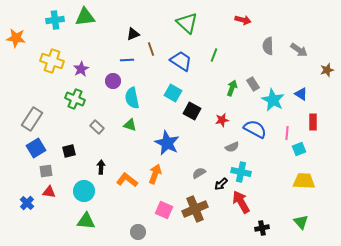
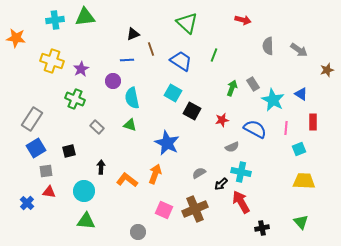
pink line at (287, 133): moved 1 px left, 5 px up
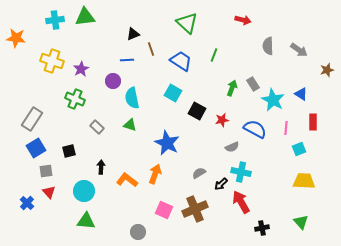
black square at (192, 111): moved 5 px right
red triangle at (49, 192): rotated 40 degrees clockwise
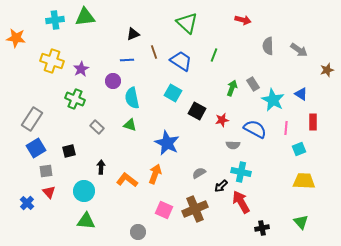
brown line at (151, 49): moved 3 px right, 3 px down
gray semicircle at (232, 147): moved 1 px right, 2 px up; rotated 24 degrees clockwise
black arrow at (221, 184): moved 2 px down
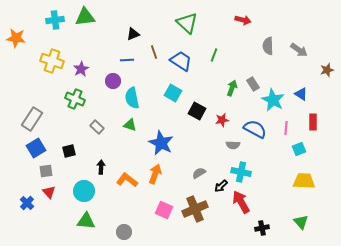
blue star at (167, 143): moved 6 px left
gray circle at (138, 232): moved 14 px left
